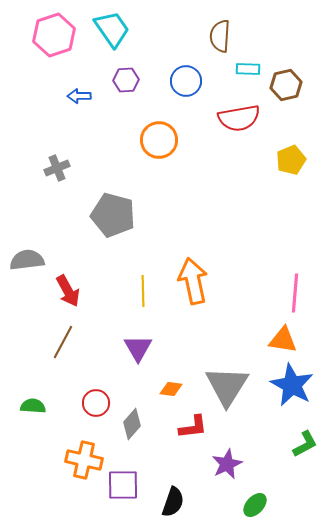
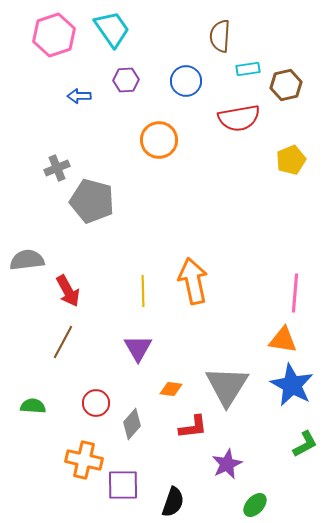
cyan rectangle: rotated 10 degrees counterclockwise
gray pentagon: moved 21 px left, 14 px up
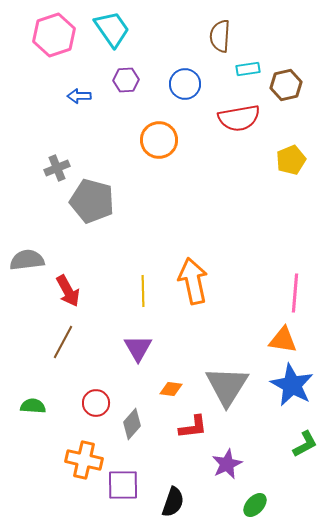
blue circle: moved 1 px left, 3 px down
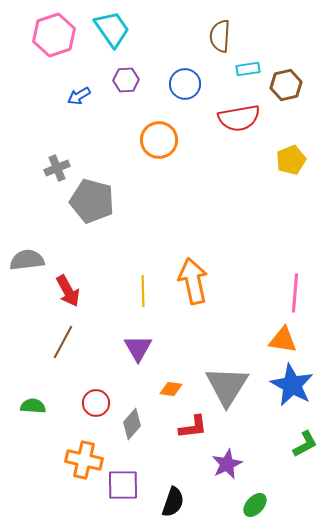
blue arrow: rotated 30 degrees counterclockwise
